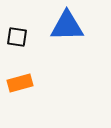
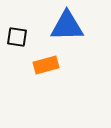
orange rectangle: moved 26 px right, 18 px up
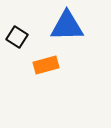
black square: rotated 25 degrees clockwise
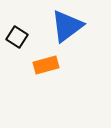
blue triangle: rotated 36 degrees counterclockwise
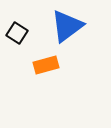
black square: moved 4 px up
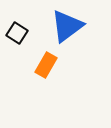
orange rectangle: rotated 45 degrees counterclockwise
